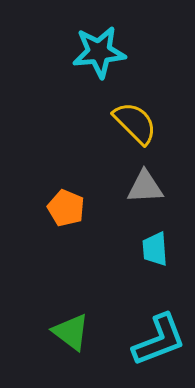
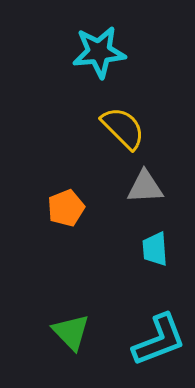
yellow semicircle: moved 12 px left, 5 px down
orange pentagon: rotated 27 degrees clockwise
green triangle: rotated 9 degrees clockwise
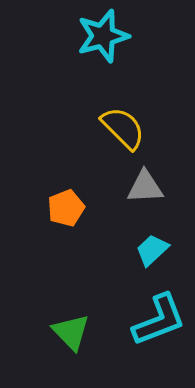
cyan star: moved 4 px right, 16 px up; rotated 10 degrees counterclockwise
cyan trapezoid: moved 3 px left, 1 px down; rotated 51 degrees clockwise
cyan L-shape: moved 20 px up
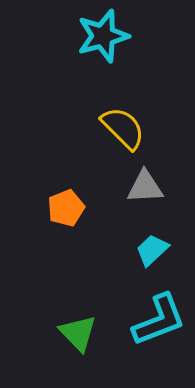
green triangle: moved 7 px right, 1 px down
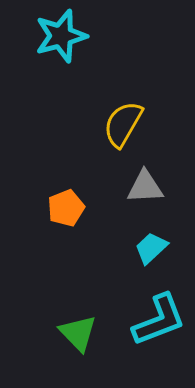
cyan star: moved 42 px left
yellow semicircle: moved 4 px up; rotated 105 degrees counterclockwise
cyan trapezoid: moved 1 px left, 2 px up
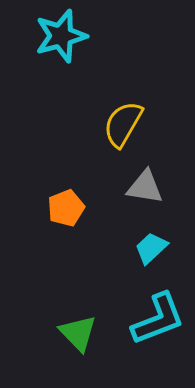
gray triangle: rotated 12 degrees clockwise
cyan L-shape: moved 1 px left, 1 px up
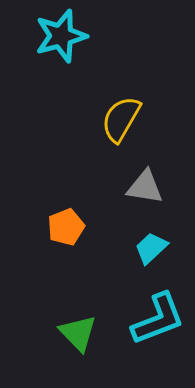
yellow semicircle: moved 2 px left, 5 px up
orange pentagon: moved 19 px down
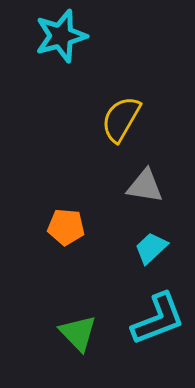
gray triangle: moved 1 px up
orange pentagon: rotated 27 degrees clockwise
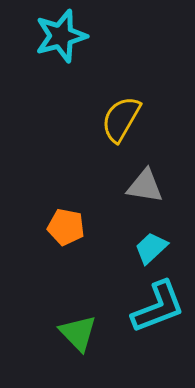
orange pentagon: rotated 6 degrees clockwise
cyan L-shape: moved 12 px up
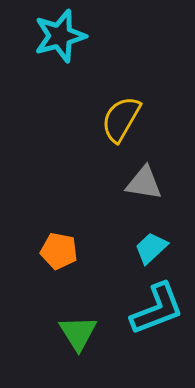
cyan star: moved 1 px left
gray triangle: moved 1 px left, 3 px up
orange pentagon: moved 7 px left, 24 px down
cyan L-shape: moved 1 px left, 2 px down
green triangle: rotated 12 degrees clockwise
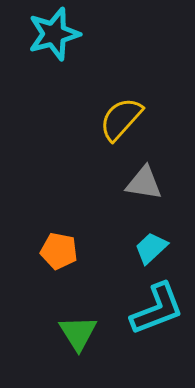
cyan star: moved 6 px left, 2 px up
yellow semicircle: rotated 12 degrees clockwise
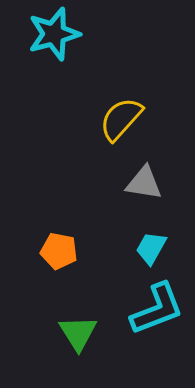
cyan trapezoid: rotated 18 degrees counterclockwise
